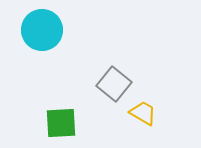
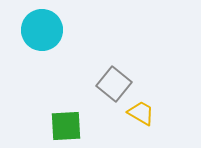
yellow trapezoid: moved 2 px left
green square: moved 5 px right, 3 px down
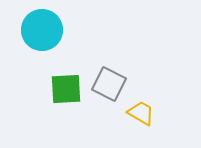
gray square: moved 5 px left; rotated 12 degrees counterclockwise
green square: moved 37 px up
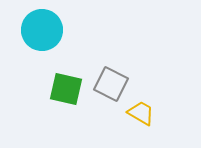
gray square: moved 2 px right
green square: rotated 16 degrees clockwise
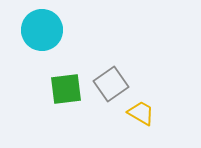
gray square: rotated 28 degrees clockwise
green square: rotated 20 degrees counterclockwise
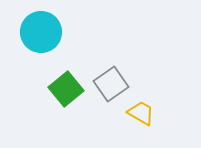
cyan circle: moved 1 px left, 2 px down
green square: rotated 32 degrees counterclockwise
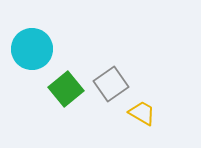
cyan circle: moved 9 px left, 17 px down
yellow trapezoid: moved 1 px right
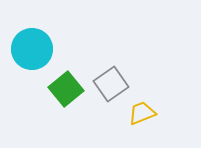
yellow trapezoid: rotated 52 degrees counterclockwise
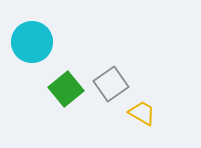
cyan circle: moved 7 px up
yellow trapezoid: rotated 52 degrees clockwise
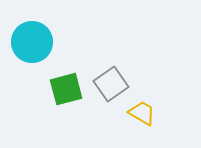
green square: rotated 24 degrees clockwise
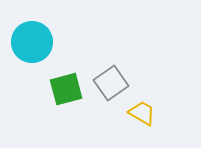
gray square: moved 1 px up
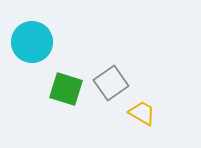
green square: rotated 32 degrees clockwise
